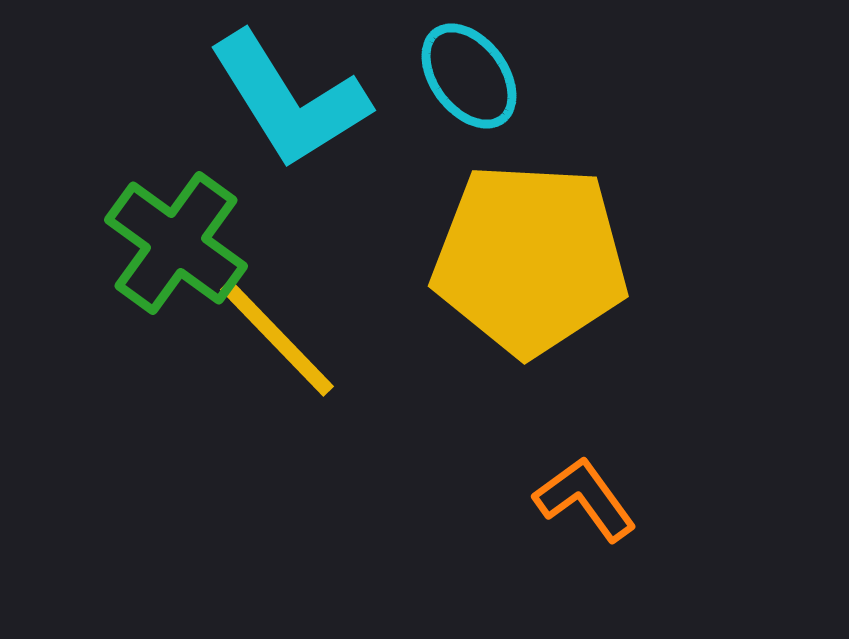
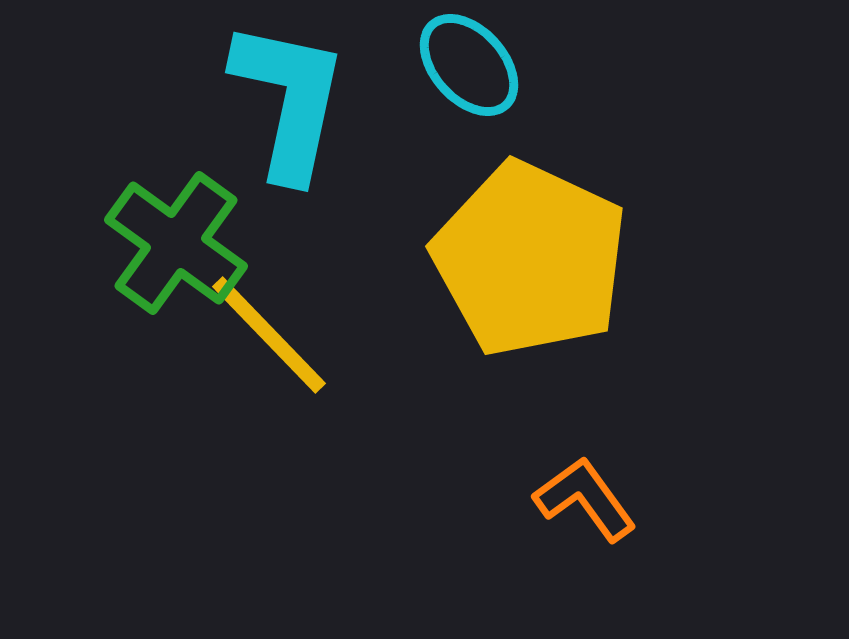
cyan ellipse: moved 11 px up; rotated 5 degrees counterclockwise
cyan L-shape: rotated 136 degrees counterclockwise
yellow pentagon: rotated 22 degrees clockwise
yellow line: moved 8 px left, 3 px up
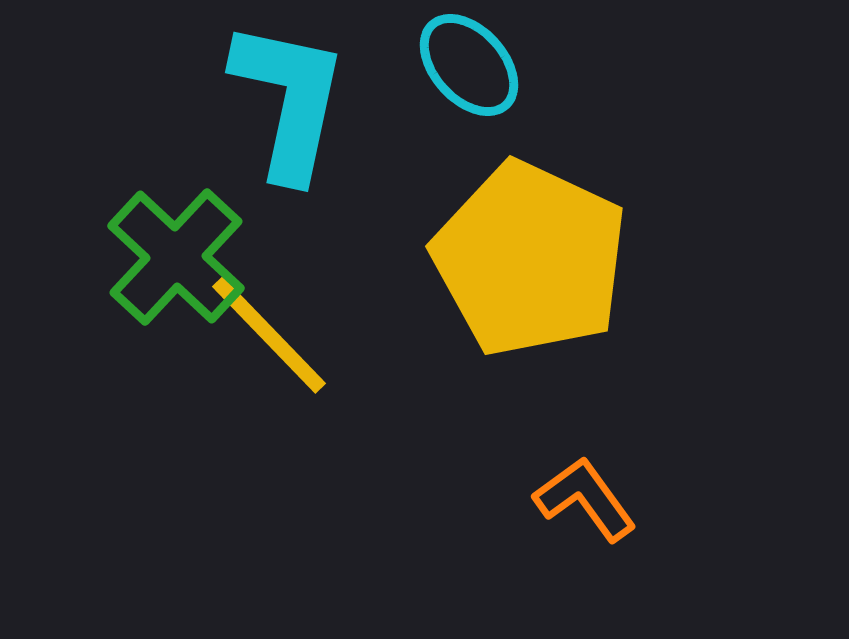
green cross: moved 14 px down; rotated 7 degrees clockwise
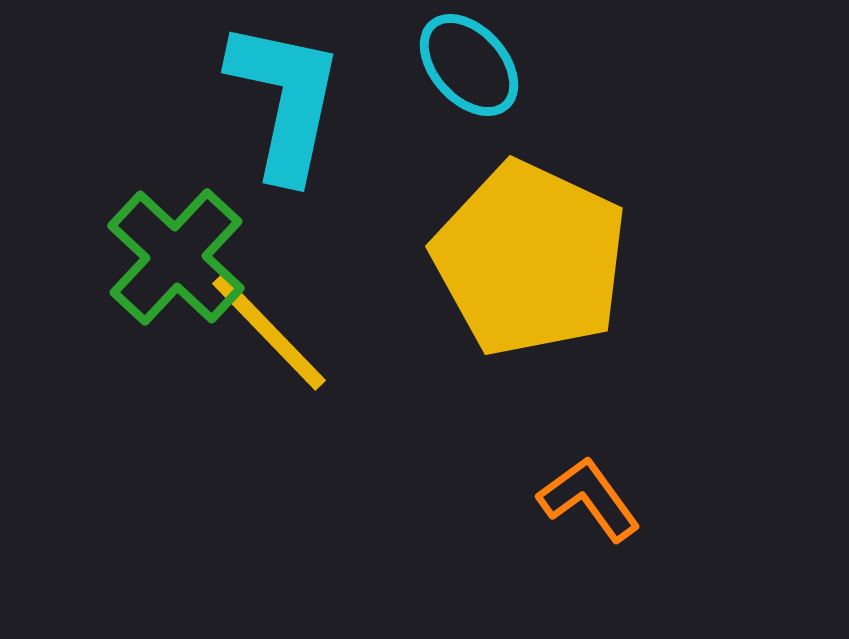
cyan L-shape: moved 4 px left
yellow line: moved 3 px up
orange L-shape: moved 4 px right
